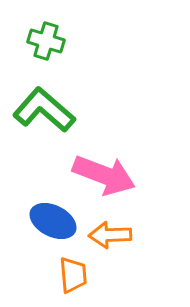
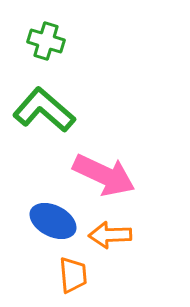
pink arrow: rotated 4 degrees clockwise
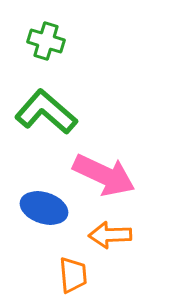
green L-shape: moved 2 px right, 2 px down
blue ellipse: moved 9 px left, 13 px up; rotated 9 degrees counterclockwise
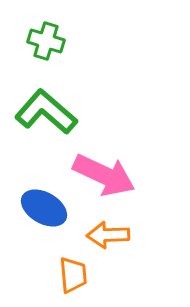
blue ellipse: rotated 12 degrees clockwise
orange arrow: moved 2 px left
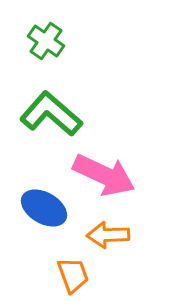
green cross: rotated 18 degrees clockwise
green L-shape: moved 5 px right, 2 px down
orange trapezoid: rotated 15 degrees counterclockwise
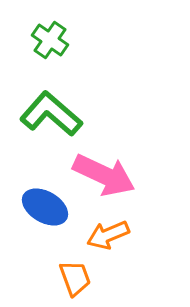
green cross: moved 4 px right, 1 px up
blue ellipse: moved 1 px right, 1 px up
orange arrow: rotated 21 degrees counterclockwise
orange trapezoid: moved 2 px right, 3 px down
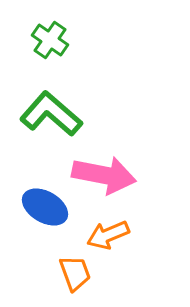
pink arrow: rotated 14 degrees counterclockwise
orange trapezoid: moved 5 px up
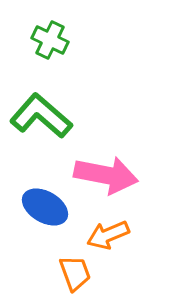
green cross: rotated 9 degrees counterclockwise
green L-shape: moved 10 px left, 2 px down
pink arrow: moved 2 px right
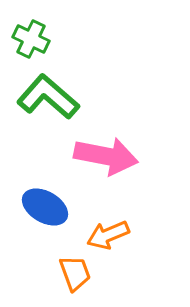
green cross: moved 19 px left, 1 px up
green L-shape: moved 7 px right, 19 px up
pink arrow: moved 19 px up
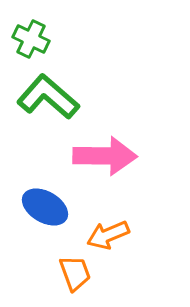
pink arrow: moved 1 px left; rotated 10 degrees counterclockwise
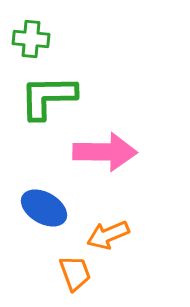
green cross: rotated 21 degrees counterclockwise
green L-shape: rotated 42 degrees counterclockwise
pink arrow: moved 4 px up
blue ellipse: moved 1 px left, 1 px down
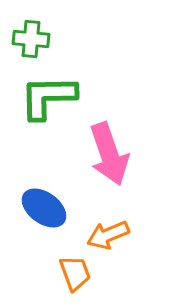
pink arrow: moved 4 px right, 2 px down; rotated 70 degrees clockwise
blue ellipse: rotated 6 degrees clockwise
